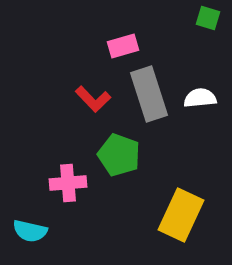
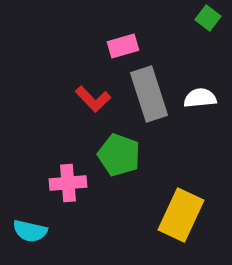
green square: rotated 20 degrees clockwise
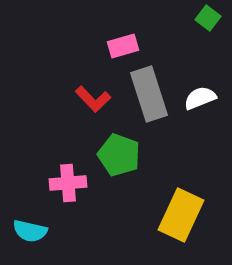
white semicircle: rotated 16 degrees counterclockwise
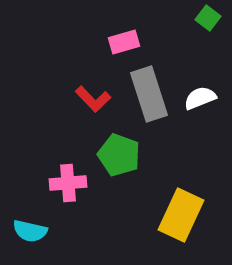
pink rectangle: moved 1 px right, 4 px up
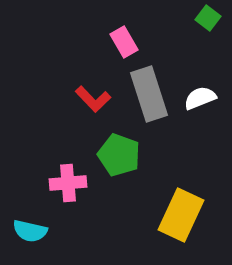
pink rectangle: rotated 76 degrees clockwise
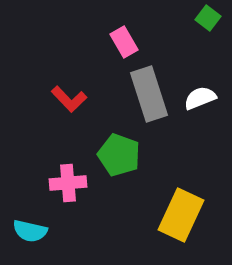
red L-shape: moved 24 px left
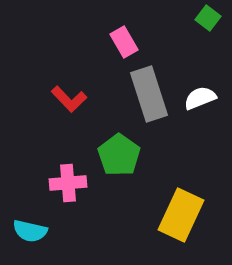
green pentagon: rotated 15 degrees clockwise
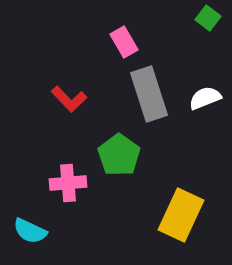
white semicircle: moved 5 px right
cyan semicircle: rotated 12 degrees clockwise
